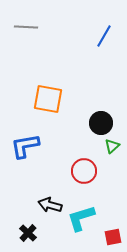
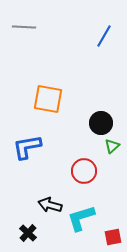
gray line: moved 2 px left
blue L-shape: moved 2 px right, 1 px down
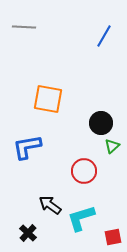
black arrow: rotated 20 degrees clockwise
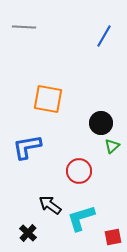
red circle: moved 5 px left
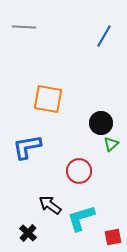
green triangle: moved 1 px left, 2 px up
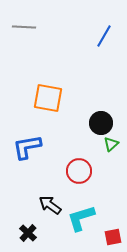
orange square: moved 1 px up
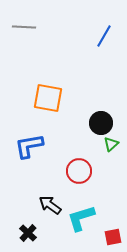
blue L-shape: moved 2 px right, 1 px up
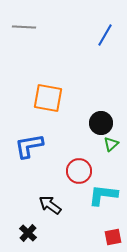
blue line: moved 1 px right, 1 px up
cyan L-shape: moved 22 px right, 23 px up; rotated 24 degrees clockwise
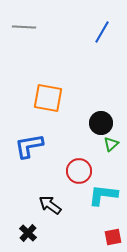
blue line: moved 3 px left, 3 px up
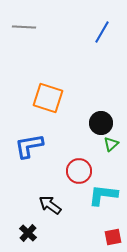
orange square: rotated 8 degrees clockwise
